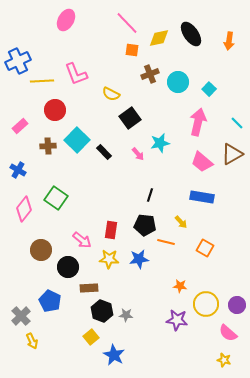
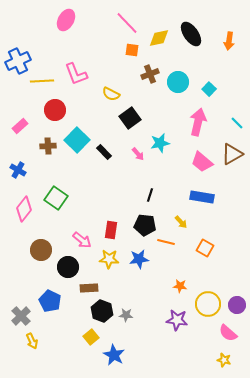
yellow circle at (206, 304): moved 2 px right
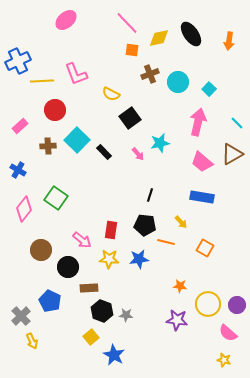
pink ellipse at (66, 20): rotated 20 degrees clockwise
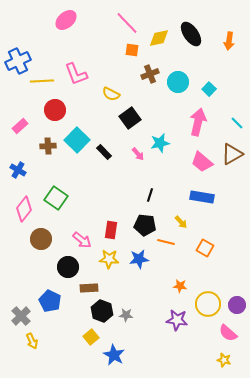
brown circle at (41, 250): moved 11 px up
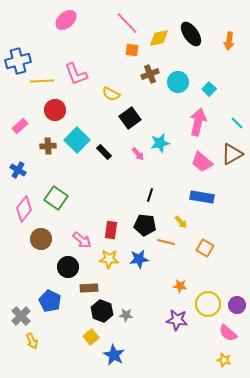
blue cross at (18, 61): rotated 10 degrees clockwise
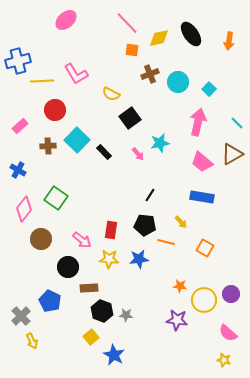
pink L-shape at (76, 74): rotated 10 degrees counterclockwise
black line at (150, 195): rotated 16 degrees clockwise
yellow circle at (208, 304): moved 4 px left, 4 px up
purple circle at (237, 305): moved 6 px left, 11 px up
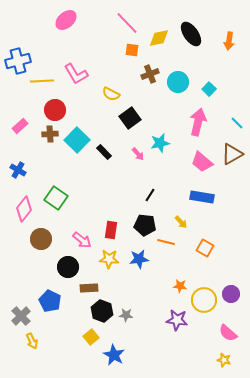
brown cross at (48, 146): moved 2 px right, 12 px up
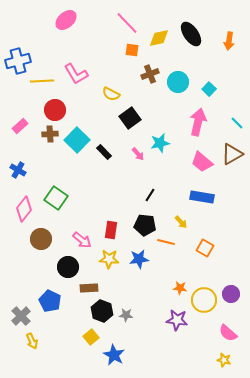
orange star at (180, 286): moved 2 px down
